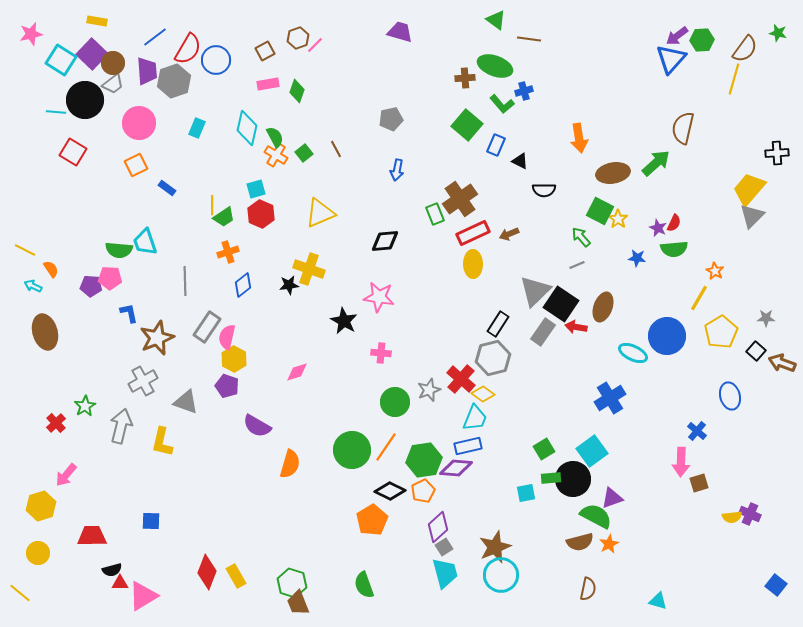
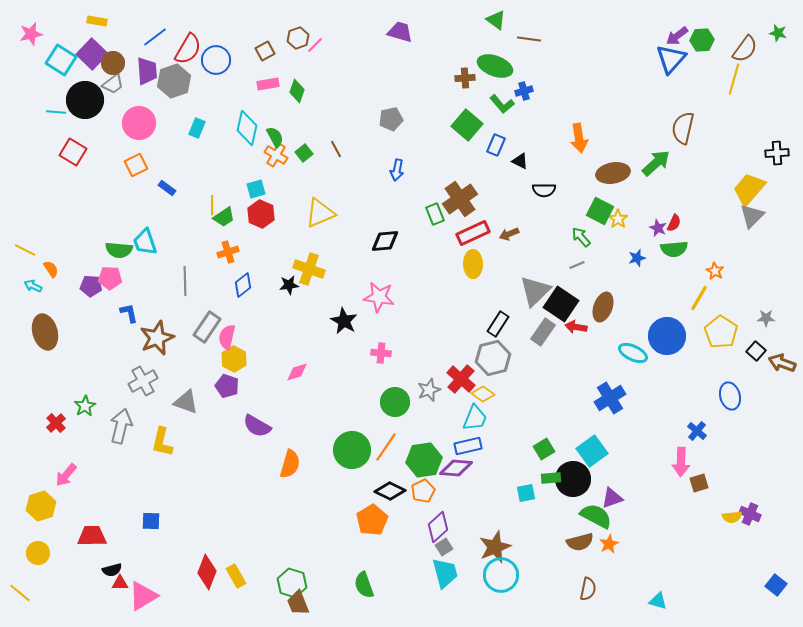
blue star at (637, 258): rotated 24 degrees counterclockwise
yellow pentagon at (721, 332): rotated 8 degrees counterclockwise
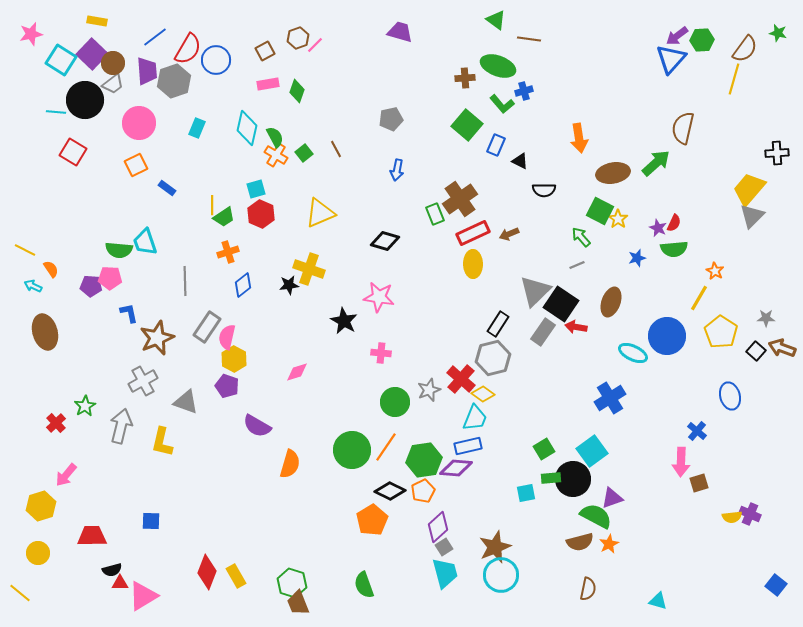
green ellipse at (495, 66): moved 3 px right
black diamond at (385, 241): rotated 20 degrees clockwise
brown ellipse at (603, 307): moved 8 px right, 5 px up
brown arrow at (782, 363): moved 15 px up
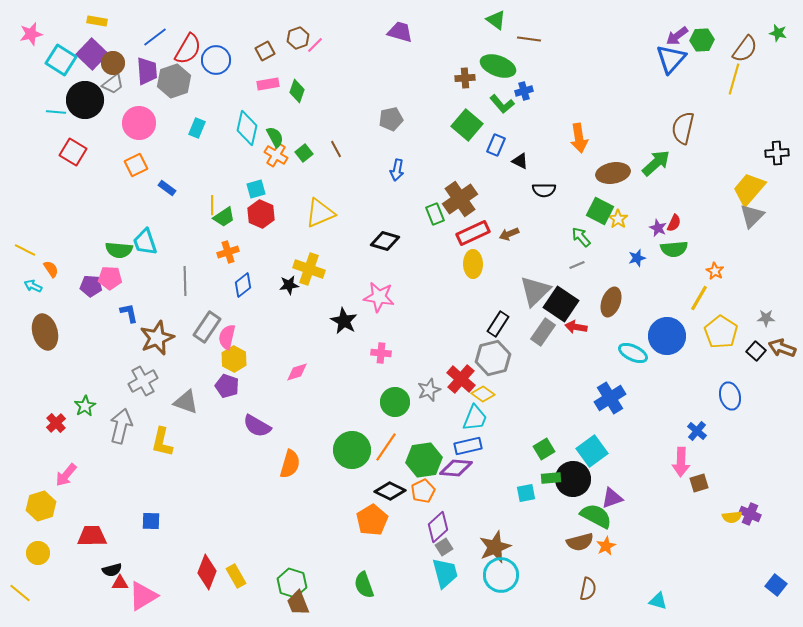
orange star at (609, 544): moved 3 px left, 2 px down
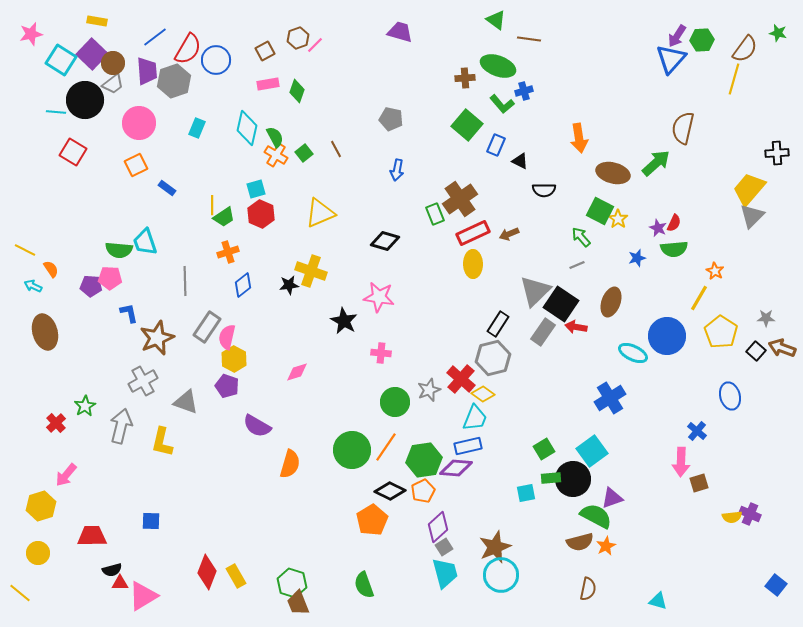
purple arrow at (677, 36): rotated 20 degrees counterclockwise
gray pentagon at (391, 119): rotated 25 degrees clockwise
brown ellipse at (613, 173): rotated 24 degrees clockwise
yellow cross at (309, 269): moved 2 px right, 2 px down
